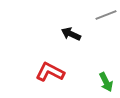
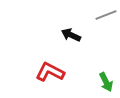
black arrow: moved 1 px down
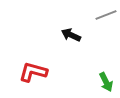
red L-shape: moved 17 px left; rotated 12 degrees counterclockwise
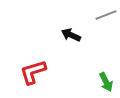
red L-shape: rotated 32 degrees counterclockwise
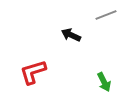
green arrow: moved 2 px left
